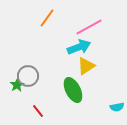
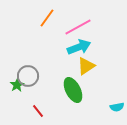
pink line: moved 11 px left
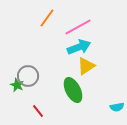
green star: rotated 16 degrees counterclockwise
